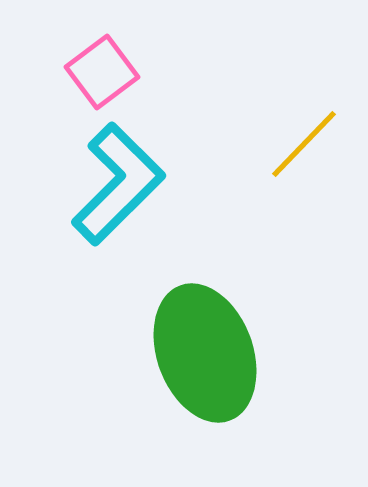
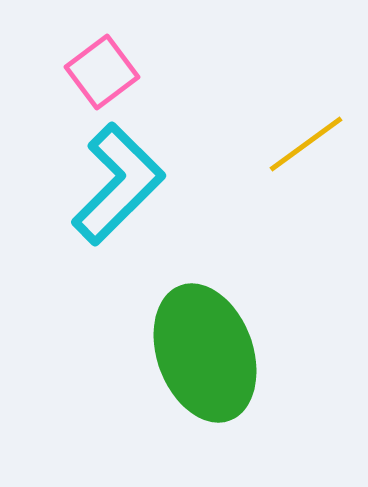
yellow line: moved 2 px right; rotated 10 degrees clockwise
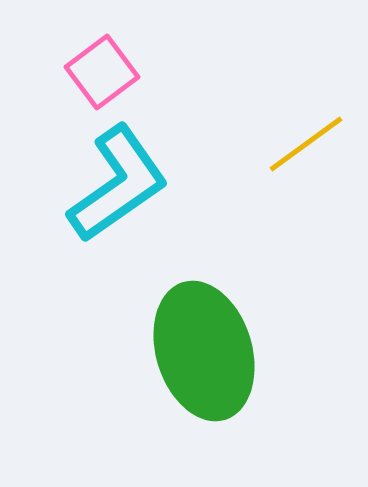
cyan L-shape: rotated 10 degrees clockwise
green ellipse: moved 1 px left, 2 px up; rotated 3 degrees clockwise
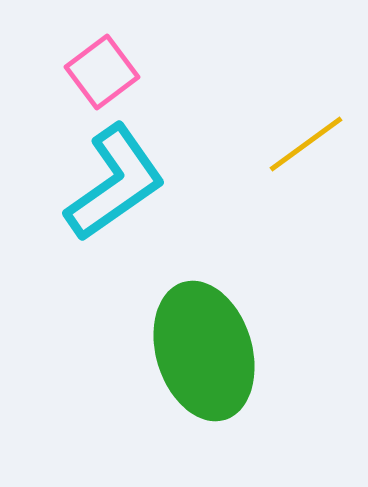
cyan L-shape: moved 3 px left, 1 px up
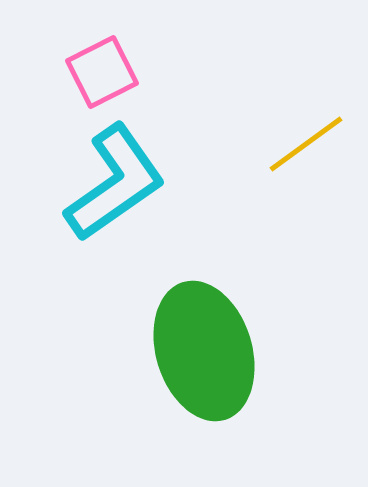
pink square: rotated 10 degrees clockwise
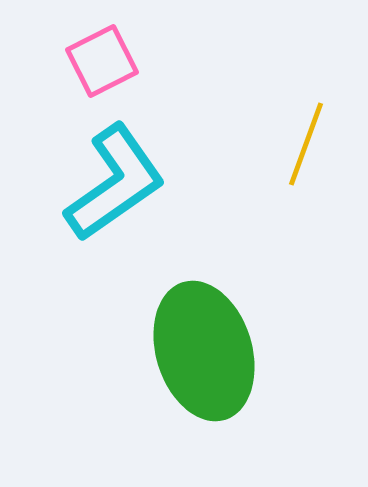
pink square: moved 11 px up
yellow line: rotated 34 degrees counterclockwise
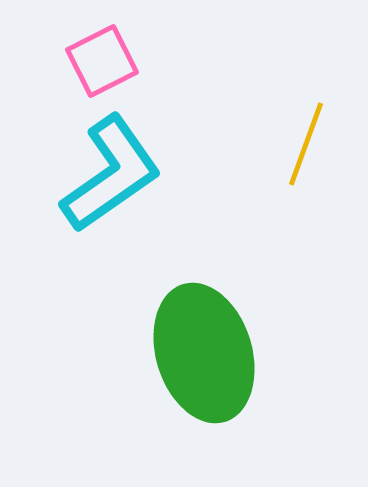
cyan L-shape: moved 4 px left, 9 px up
green ellipse: moved 2 px down
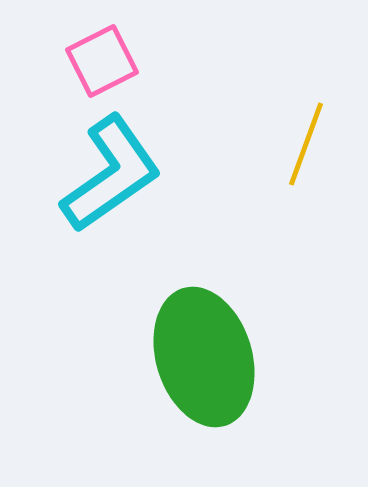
green ellipse: moved 4 px down
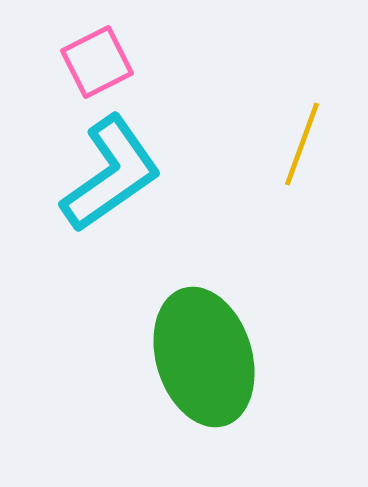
pink square: moved 5 px left, 1 px down
yellow line: moved 4 px left
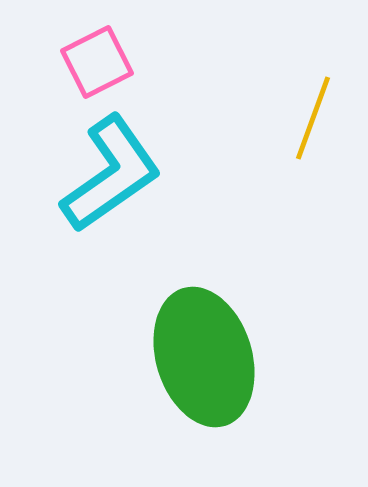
yellow line: moved 11 px right, 26 px up
